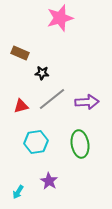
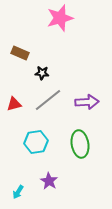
gray line: moved 4 px left, 1 px down
red triangle: moved 7 px left, 2 px up
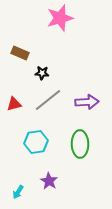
green ellipse: rotated 8 degrees clockwise
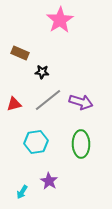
pink star: moved 2 px down; rotated 16 degrees counterclockwise
black star: moved 1 px up
purple arrow: moved 6 px left; rotated 20 degrees clockwise
green ellipse: moved 1 px right
cyan arrow: moved 4 px right
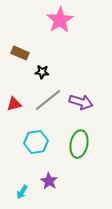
green ellipse: moved 2 px left; rotated 12 degrees clockwise
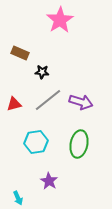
cyan arrow: moved 4 px left, 6 px down; rotated 56 degrees counterclockwise
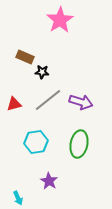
brown rectangle: moved 5 px right, 4 px down
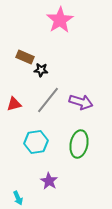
black star: moved 1 px left, 2 px up
gray line: rotated 12 degrees counterclockwise
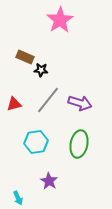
purple arrow: moved 1 px left, 1 px down
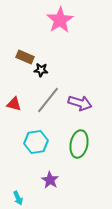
red triangle: rotated 28 degrees clockwise
purple star: moved 1 px right, 1 px up
